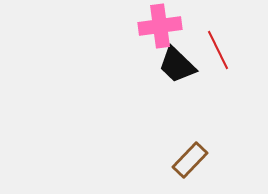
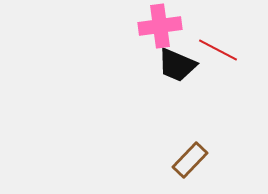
red line: rotated 36 degrees counterclockwise
black trapezoid: rotated 21 degrees counterclockwise
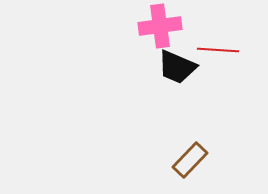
red line: rotated 24 degrees counterclockwise
black trapezoid: moved 2 px down
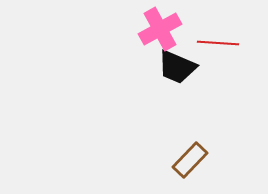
pink cross: moved 3 px down; rotated 21 degrees counterclockwise
red line: moved 7 px up
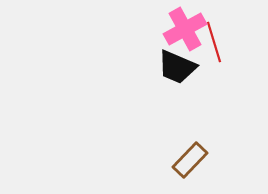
pink cross: moved 25 px right
red line: moved 4 px left, 1 px up; rotated 69 degrees clockwise
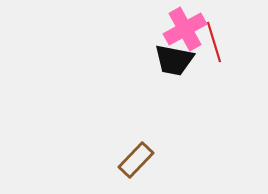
black trapezoid: moved 3 px left, 7 px up; rotated 12 degrees counterclockwise
brown rectangle: moved 54 px left
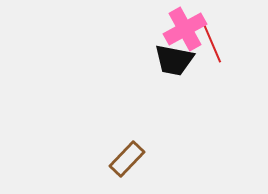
red line: moved 2 px left, 1 px down; rotated 6 degrees counterclockwise
brown rectangle: moved 9 px left, 1 px up
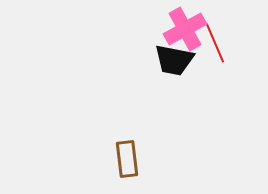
red line: moved 3 px right
brown rectangle: rotated 51 degrees counterclockwise
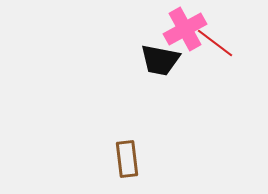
red line: rotated 30 degrees counterclockwise
black trapezoid: moved 14 px left
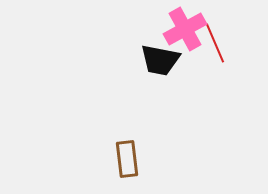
red line: rotated 30 degrees clockwise
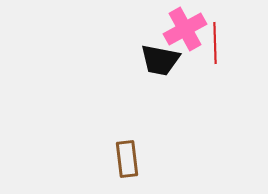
red line: rotated 21 degrees clockwise
